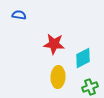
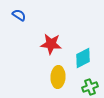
blue semicircle: rotated 24 degrees clockwise
red star: moved 3 px left
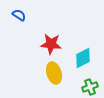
yellow ellipse: moved 4 px left, 4 px up; rotated 20 degrees counterclockwise
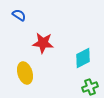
red star: moved 8 px left, 1 px up
yellow ellipse: moved 29 px left
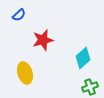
blue semicircle: rotated 104 degrees clockwise
red star: moved 3 px up; rotated 20 degrees counterclockwise
cyan diamond: rotated 15 degrees counterclockwise
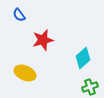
blue semicircle: rotated 96 degrees clockwise
yellow ellipse: rotated 50 degrees counterclockwise
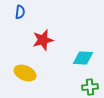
blue semicircle: moved 1 px right, 3 px up; rotated 136 degrees counterclockwise
cyan diamond: rotated 45 degrees clockwise
green cross: rotated 14 degrees clockwise
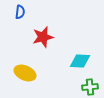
red star: moved 3 px up
cyan diamond: moved 3 px left, 3 px down
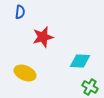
green cross: rotated 35 degrees clockwise
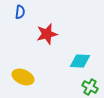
red star: moved 4 px right, 3 px up
yellow ellipse: moved 2 px left, 4 px down
